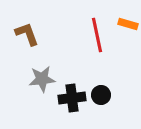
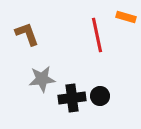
orange rectangle: moved 2 px left, 7 px up
black circle: moved 1 px left, 1 px down
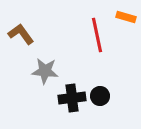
brown L-shape: moved 6 px left; rotated 16 degrees counterclockwise
gray star: moved 3 px right, 8 px up; rotated 12 degrees clockwise
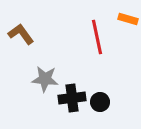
orange rectangle: moved 2 px right, 2 px down
red line: moved 2 px down
gray star: moved 8 px down
black circle: moved 6 px down
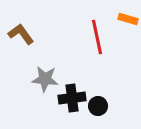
black circle: moved 2 px left, 4 px down
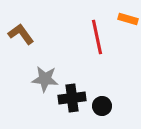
black circle: moved 4 px right
